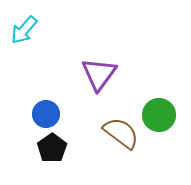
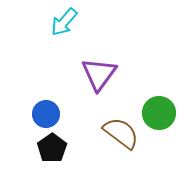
cyan arrow: moved 40 px right, 8 px up
green circle: moved 2 px up
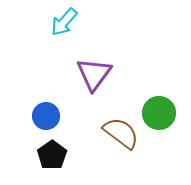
purple triangle: moved 5 px left
blue circle: moved 2 px down
black pentagon: moved 7 px down
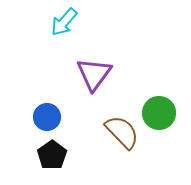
blue circle: moved 1 px right, 1 px down
brown semicircle: moved 1 px right, 1 px up; rotated 9 degrees clockwise
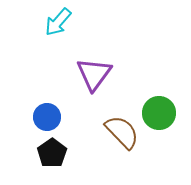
cyan arrow: moved 6 px left
black pentagon: moved 2 px up
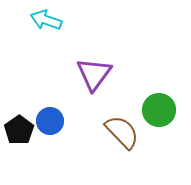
cyan arrow: moved 12 px left, 2 px up; rotated 68 degrees clockwise
green circle: moved 3 px up
blue circle: moved 3 px right, 4 px down
black pentagon: moved 33 px left, 23 px up
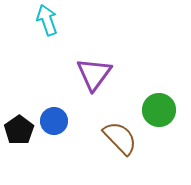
cyan arrow: moved 1 px right; rotated 52 degrees clockwise
blue circle: moved 4 px right
brown semicircle: moved 2 px left, 6 px down
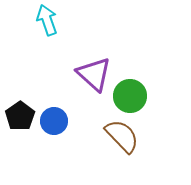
purple triangle: rotated 24 degrees counterclockwise
green circle: moved 29 px left, 14 px up
black pentagon: moved 1 px right, 14 px up
brown semicircle: moved 2 px right, 2 px up
